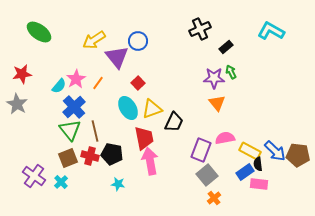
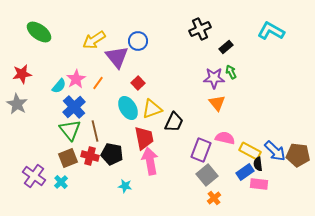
pink semicircle: rotated 24 degrees clockwise
cyan star: moved 7 px right, 2 px down
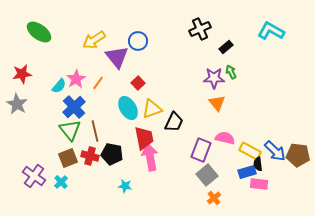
pink arrow: moved 4 px up
blue rectangle: moved 2 px right; rotated 18 degrees clockwise
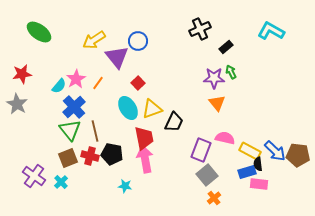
pink arrow: moved 5 px left, 2 px down
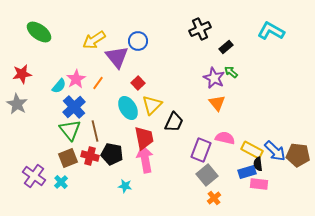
green arrow: rotated 24 degrees counterclockwise
purple star: rotated 25 degrees clockwise
yellow triangle: moved 4 px up; rotated 25 degrees counterclockwise
yellow rectangle: moved 2 px right, 1 px up
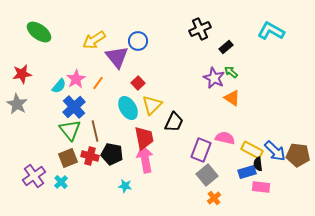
orange triangle: moved 15 px right, 5 px up; rotated 18 degrees counterclockwise
purple cross: rotated 20 degrees clockwise
pink rectangle: moved 2 px right, 3 px down
